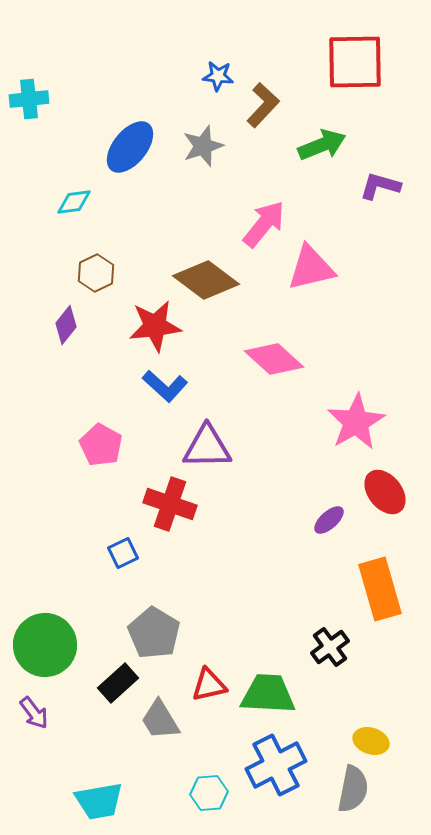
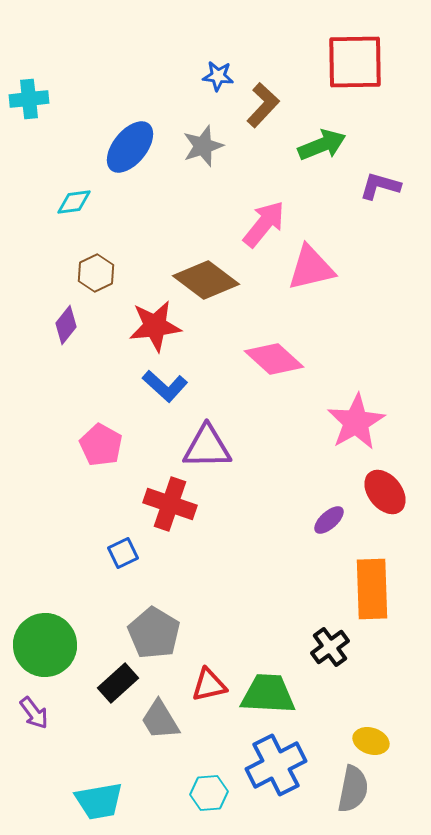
orange rectangle: moved 8 px left; rotated 14 degrees clockwise
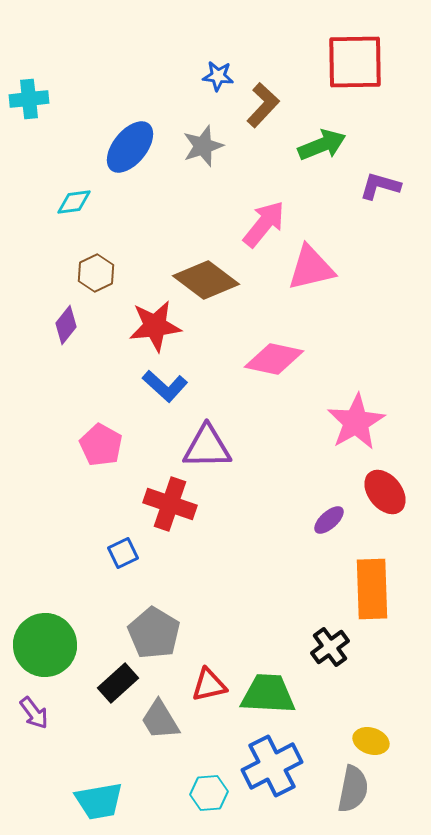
pink diamond: rotated 30 degrees counterclockwise
blue cross: moved 4 px left, 1 px down
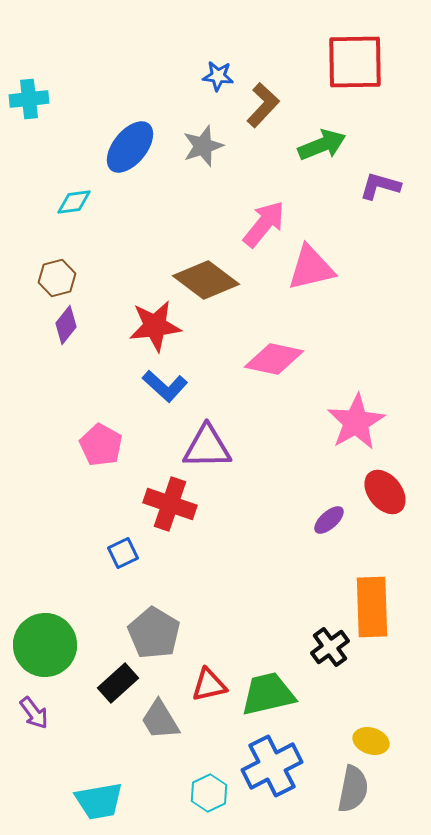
brown hexagon: moved 39 px left, 5 px down; rotated 12 degrees clockwise
orange rectangle: moved 18 px down
green trapezoid: rotated 16 degrees counterclockwise
cyan hexagon: rotated 21 degrees counterclockwise
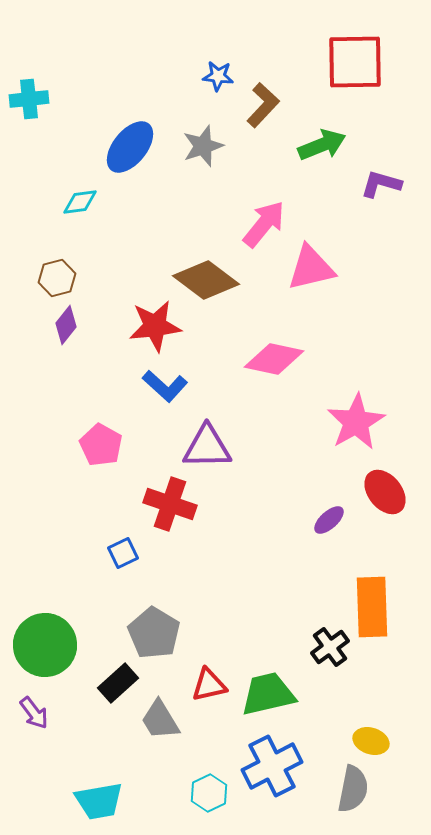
purple L-shape: moved 1 px right, 2 px up
cyan diamond: moved 6 px right
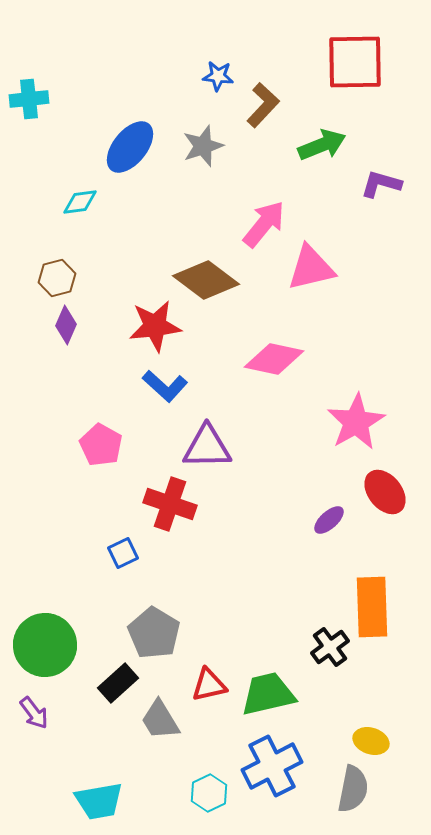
purple diamond: rotated 15 degrees counterclockwise
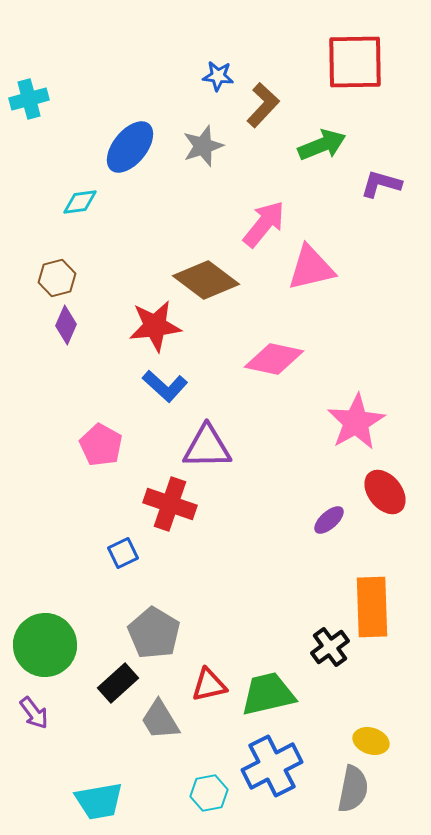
cyan cross: rotated 9 degrees counterclockwise
cyan hexagon: rotated 15 degrees clockwise
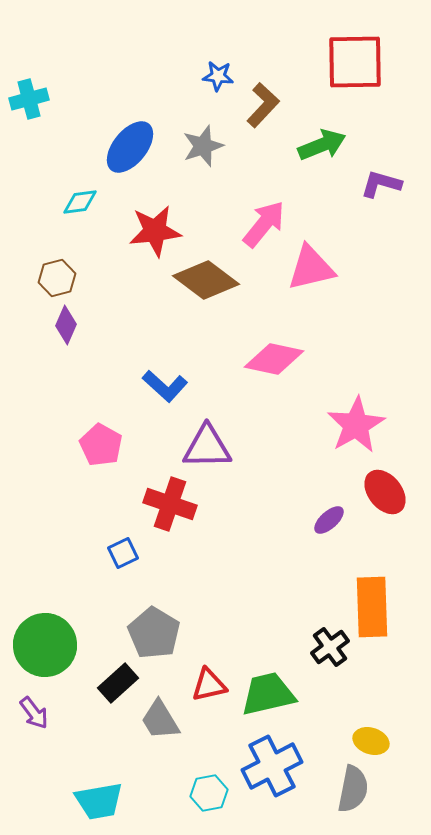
red star: moved 95 px up
pink star: moved 3 px down
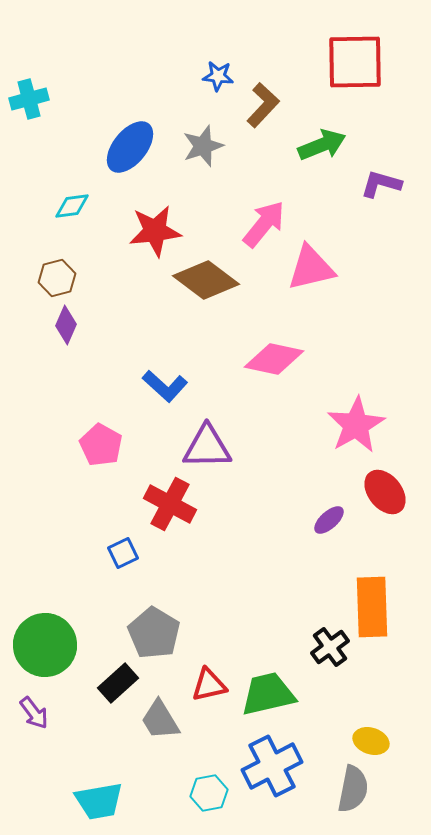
cyan diamond: moved 8 px left, 4 px down
red cross: rotated 9 degrees clockwise
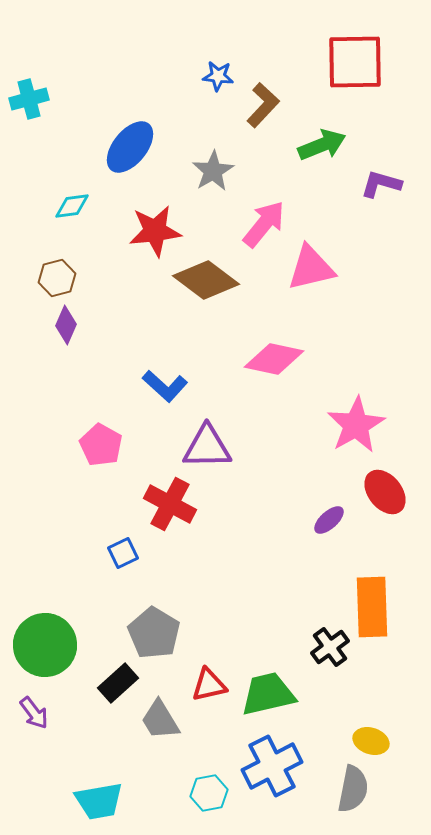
gray star: moved 10 px right, 25 px down; rotated 12 degrees counterclockwise
